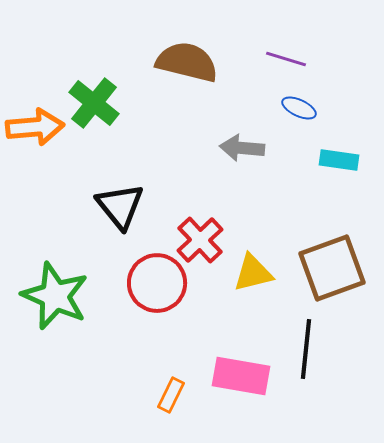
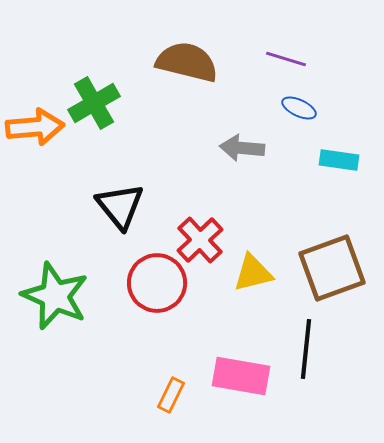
green cross: rotated 21 degrees clockwise
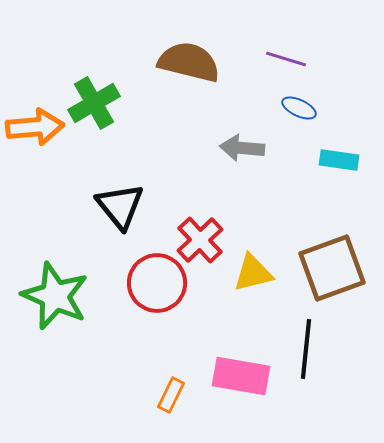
brown semicircle: moved 2 px right
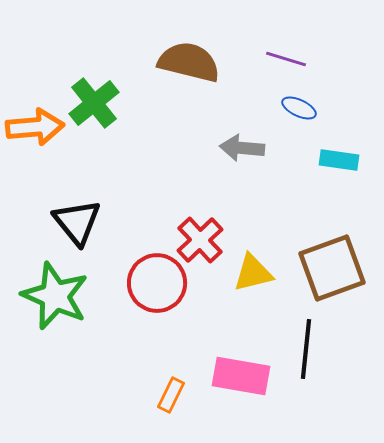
green cross: rotated 9 degrees counterclockwise
black triangle: moved 43 px left, 16 px down
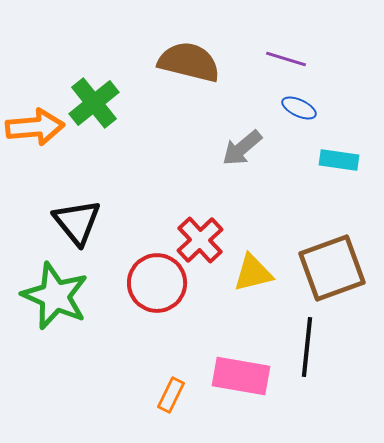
gray arrow: rotated 45 degrees counterclockwise
black line: moved 1 px right, 2 px up
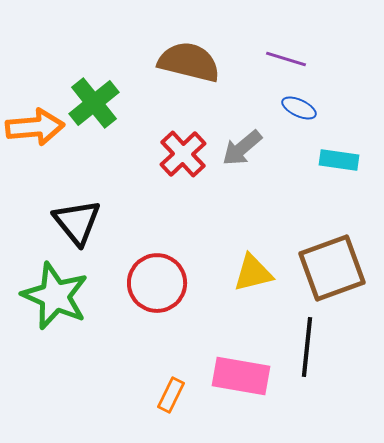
red cross: moved 17 px left, 86 px up
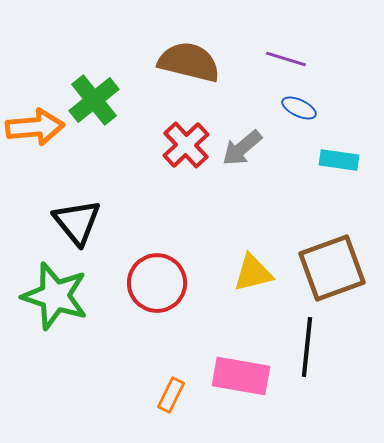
green cross: moved 3 px up
red cross: moved 3 px right, 9 px up
green star: rotated 6 degrees counterclockwise
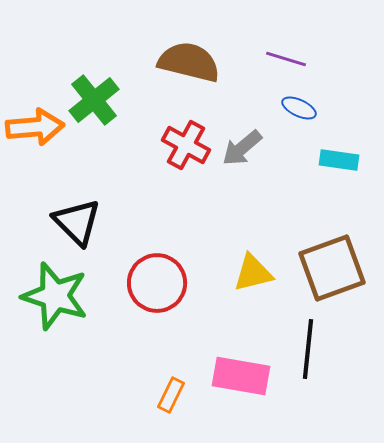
red cross: rotated 18 degrees counterclockwise
black triangle: rotated 6 degrees counterclockwise
black line: moved 1 px right, 2 px down
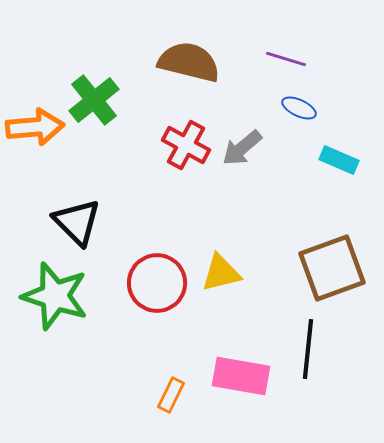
cyan rectangle: rotated 15 degrees clockwise
yellow triangle: moved 32 px left
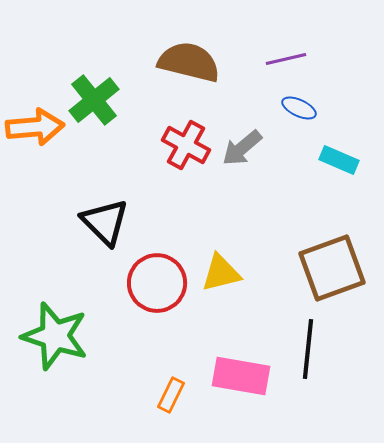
purple line: rotated 30 degrees counterclockwise
black triangle: moved 28 px right
green star: moved 40 px down
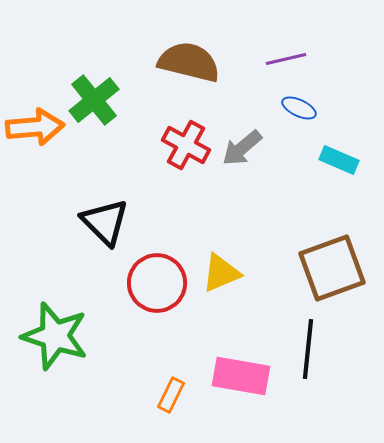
yellow triangle: rotated 9 degrees counterclockwise
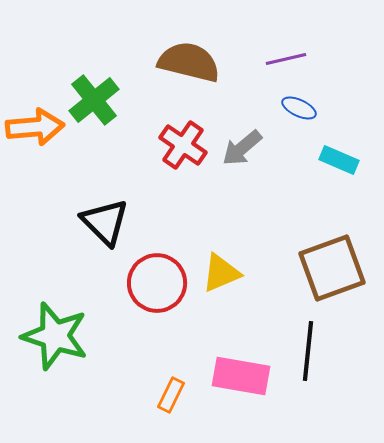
red cross: moved 3 px left; rotated 6 degrees clockwise
black line: moved 2 px down
